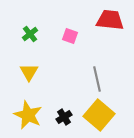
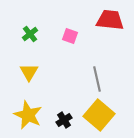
black cross: moved 3 px down
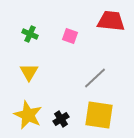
red trapezoid: moved 1 px right, 1 px down
green cross: rotated 28 degrees counterclockwise
gray line: moved 2 px left, 1 px up; rotated 60 degrees clockwise
yellow square: rotated 32 degrees counterclockwise
black cross: moved 3 px left, 1 px up
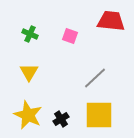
yellow square: rotated 8 degrees counterclockwise
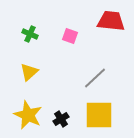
yellow triangle: rotated 18 degrees clockwise
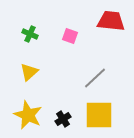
black cross: moved 2 px right
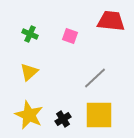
yellow star: moved 1 px right
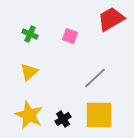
red trapezoid: moved 2 px up; rotated 36 degrees counterclockwise
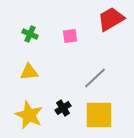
pink square: rotated 28 degrees counterclockwise
yellow triangle: rotated 36 degrees clockwise
black cross: moved 11 px up
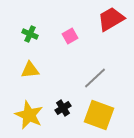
pink square: rotated 21 degrees counterclockwise
yellow triangle: moved 1 px right, 2 px up
yellow square: rotated 20 degrees clockwise
